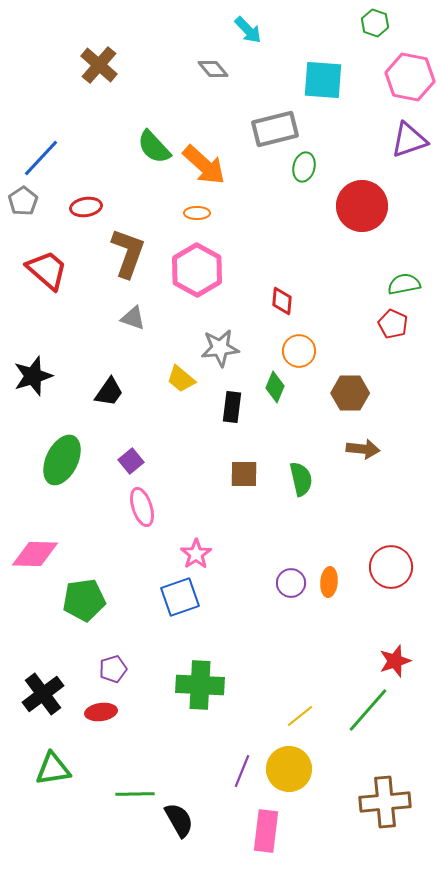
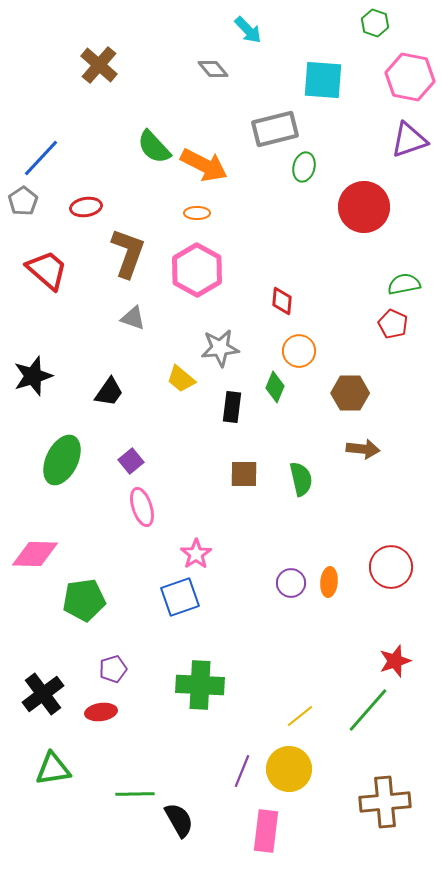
orange arrow at (204, 165): rotated 15 degrees counterclockwise
red circle at (362, 206): moved 2 px right, 1 px down
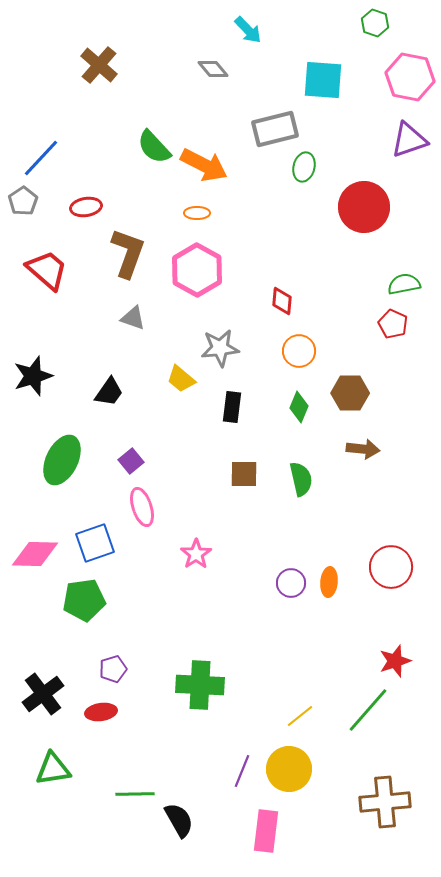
green diamond at (275, 387): moved 24 px right, 20 px down
blue square at (180, 597): moved 85 px left, 54 px up
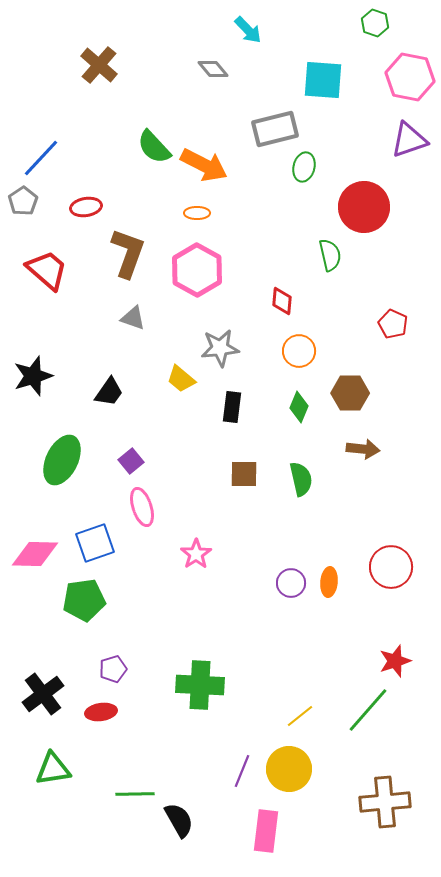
green semicircle at (404, 284): moved 74 px left, 29 px up; rotated 88 degrees clockwise
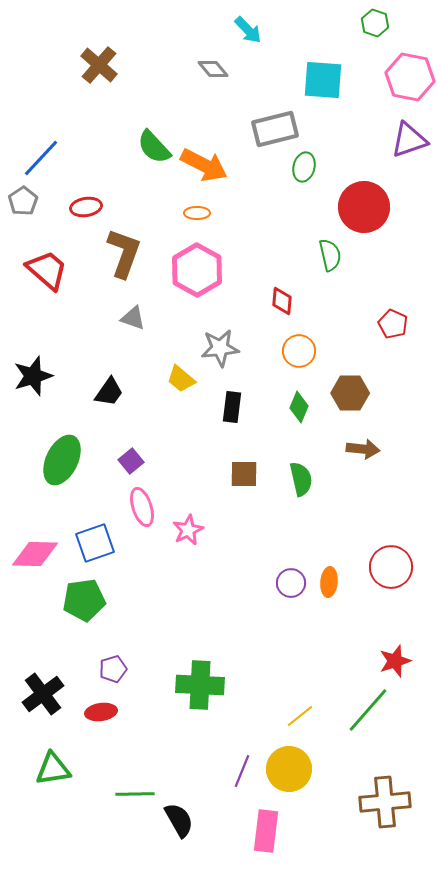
brown L-shape at (128, 253): moved 4 px left
pink star at (196, 554): moved 8 px left, 24 px up; rotated 8 degrees clockwise
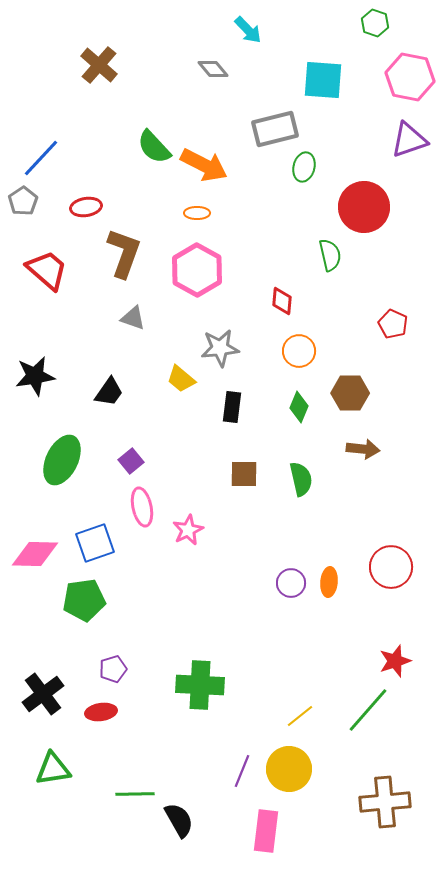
black star at (33, 376): moved 2 px right; rotated 9 degrees clockwise
pink ellipse at (142, 507): rotated 6 degrees clockwise
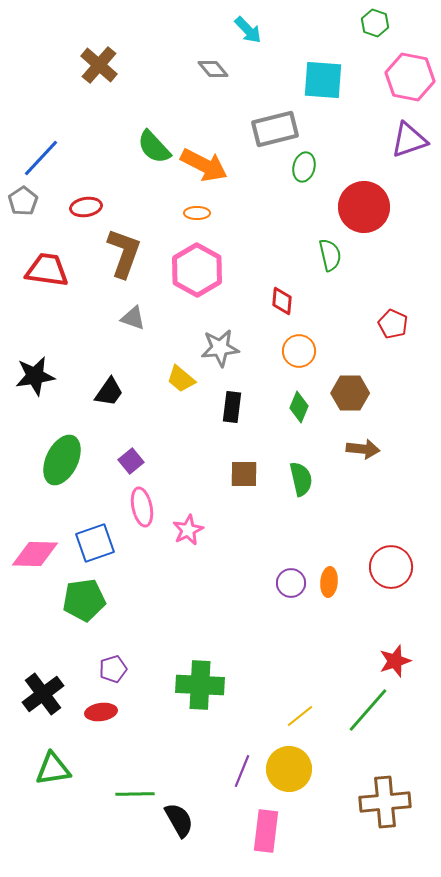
red trapezoid at (47, 270): rotated 33 degrees counterclockwise
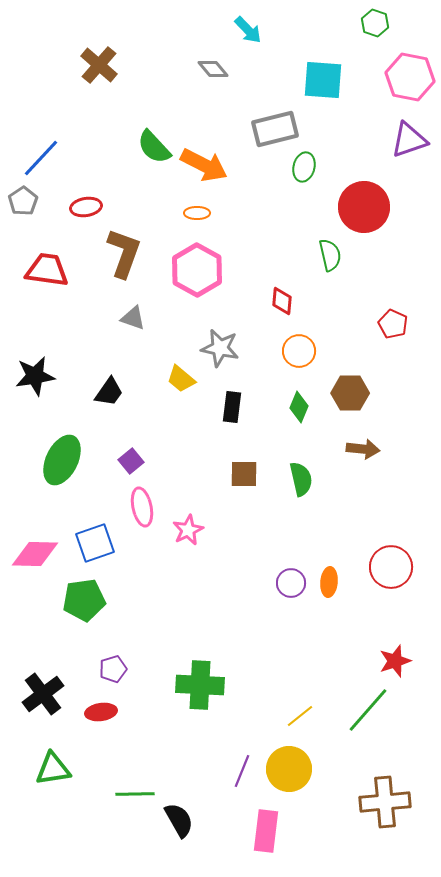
gray star at (220, 348): rotated 18 degrees clockwise
